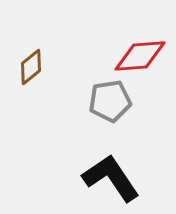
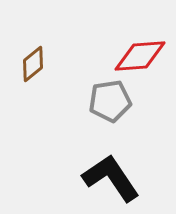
brown diamond: moved 2 px right, 3 px up
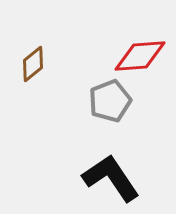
gray pentagon: rotated 12 degrees counterclockwise
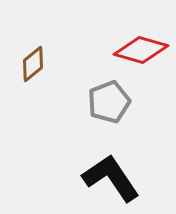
red diamond: moved 1 px right, 6 px up; rotated 20 degrees clockwise
gray pentagon: moved 1 px left, 1 px down
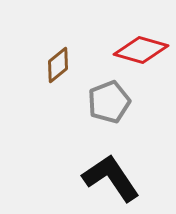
brown diamond: moved 25 px right, 1 px down
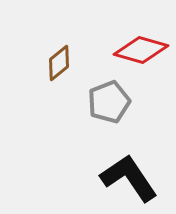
brown diamond: moved 1 px right, 2 px up
black L-shape: moved 18 px right
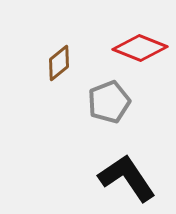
red diamond: moved 1 px left, 2 px up; rotated 6 degrees clockwise
black L-shape: moved 2 px left
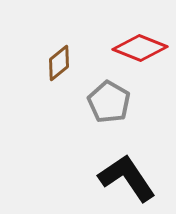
gray pentagon: rotated 21 degrees counterclockwise
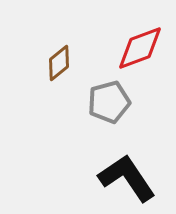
red diamond: rotated 42 degrees counterclockwise
gray pentagon: rotated 27 degrees clockwise
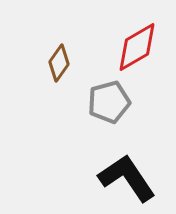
red diamond: moved 3 px left, 1 px up; rotated 10 degrees counterclockwise
brown diamond: rotated 15 degrees counterclockwise
